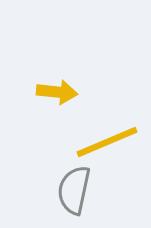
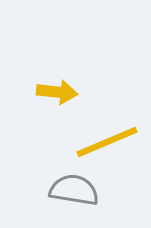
gray semicircle: rotated 87 degrees clockwise
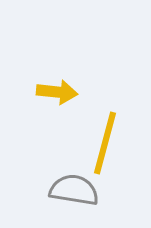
yellow line: moved 2 px left, 1 px down; rotated 52 degrees counterclockwise
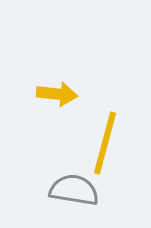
yellow arrow: moved 2 px down
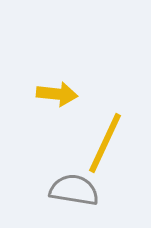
yellow line: rotated 10 degrees clockwise
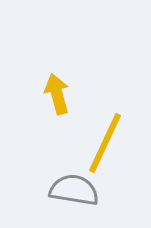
yellow arrow: rotated 111 degrees counterclockwise
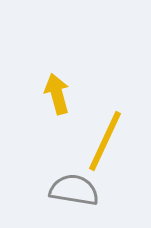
yellow line: moved 2 px up
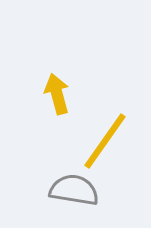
yellow line: rotated 10 degrees clockwise
